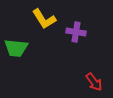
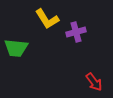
yellow L-shape: moved 3 px right
purple cross: rotated 24 degrees counterclockwise
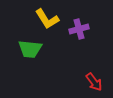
purple cross: moved 3 px right, 3 px up
green trapezoid: moved 14 px right, 1 px down
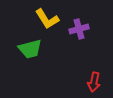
green trapezoid: rotated 20 degrees counterclockwise
red arrow: rotated 48 degrees clockwise
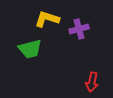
yellow L-shape: rotated 140 degrees clockwise
red arrow: moved 2 px left
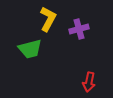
yellow L-shape: moved 1 px right; rotated 100 degrees clockwise
red arrow: moved 3 px left
